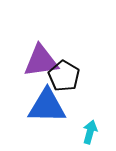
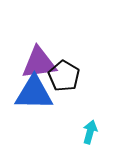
purple triangle: moved 2 px left, 2 px down
blue triangle: moved 13 px left, 13 px up
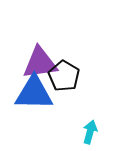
purple triangle: moved 1 px right
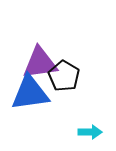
blue triangle: moved 4 px left; rotated 9 degrees counterclockwise
cyan arrow: rotated 75 degrees clockwise
